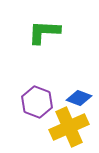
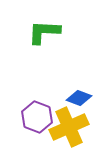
purple hexagon: moved 15 px down
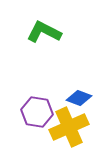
green L-shape: rotated 24 degrees clockwise
purple hexagon: moved 5 px up; rotated 12 degrees counterclockwise
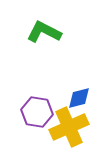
blue diamond: rotated 35 degrees counterclockwise
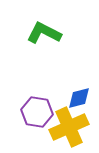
green L-shape: moved 1 px down
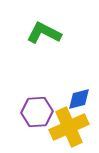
blue diamond: moved 1 px down
purple hexagon: rotated 12 degrees counterclockwise
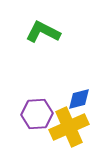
green L-shape: moved 1 px left, 1 px up
purple hexagon: moved 2 px down
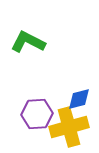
green L-shape: moved 15 px left, 10 px down
yellow cross: rotated 9 degrees clockwise
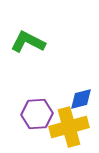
blue diamond: moved 2 px right
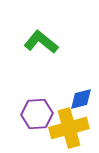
green L-shape: moved 13 px right; rotated 12 degrees clockwise
yellow cross: moved 1 px down
